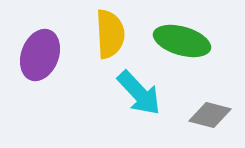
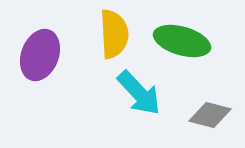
yellow semicircle: moved 4 px right
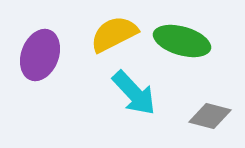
yellow semicircle: rotated 114 degrees counterclockwise
cyan arrow: moved 5 px left
gray diamond: moved 1 px down
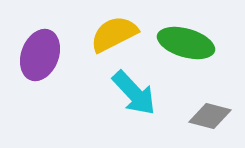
green ellipse: moved 4 px right, 2 px down
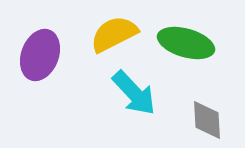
gray diamond: moved 3 px left, 4 px down; rotated 72 degrees clockwise
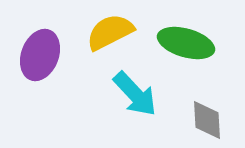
yellow semicircle: moved 4 px left, 2 px up
cyan arrow: moved 1 px right, 1 px down
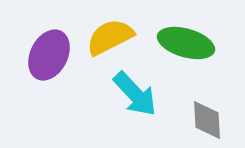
yellow semicircle: moved 5 px down
purple ellipse: moved 9 px right; rotated 6 degrees clockwise
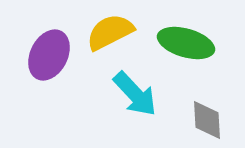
yellow semicircle: moved 5 px up
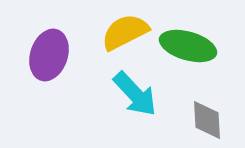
yellow semicircle: moved 15 px right
green ellipse: moved 2 px right, 3 px down
purple ellipse: rotated 9 degrees counterclockwise
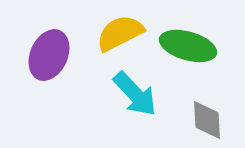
yellow semicircle: moved 5 px left, 1 px down
purple ellipse: rotated 6 degrees clockwise
